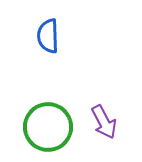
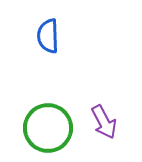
green circle: moved 1 px down
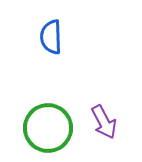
blue semicircle: moved 3 px right, 1 px down
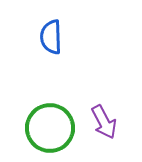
green circle: moved 2 px right
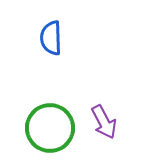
blue semicircle: moved 1 px down
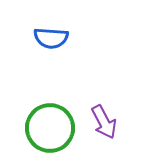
blue semicircle: rotated 84 degrees counterclockwise
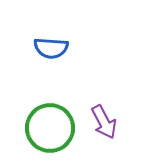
blue semicircle: moved 10 px down
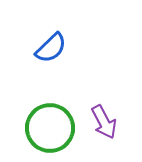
blue semicircle: rotated 48 degrees counterclockwise
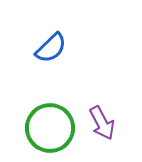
purple arrow: moved 2 px left, 1 px down
